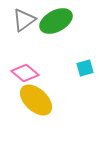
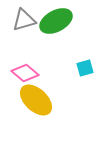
gray triangle: rotated 20 degrees clockwise
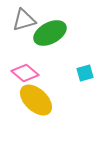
green ellipse: moved 6 px left, 12 px down
cyan square: moved 5 px down
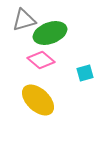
green ellipse: rotated 8 degrees clockwise
pink diamond: moved 16 px right, 13 px up
yellow ellipse: moved 2 px right
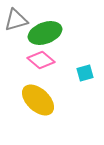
gray triangle: moved 8 px left
green ellipse: moved 5 px left
